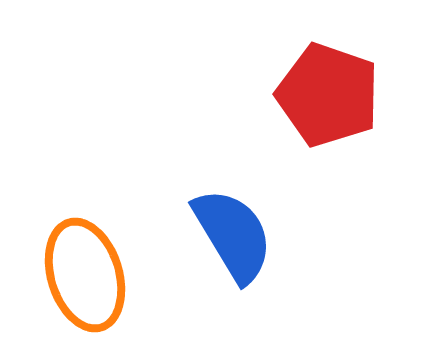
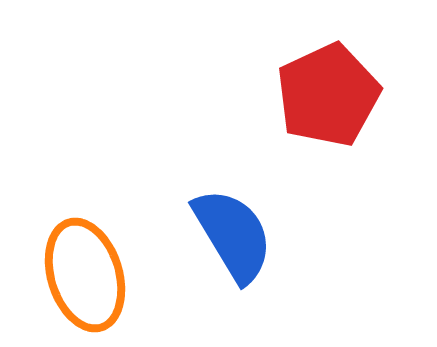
red pentagon: rotated 28 degrees clockwise
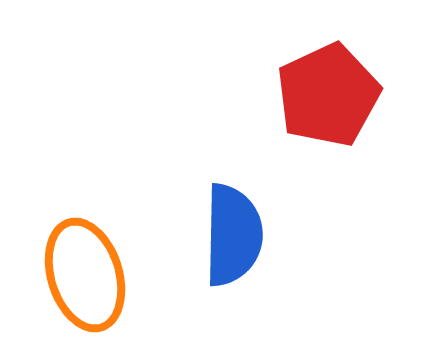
blue semicircle: rotated 32 degrees clockwise
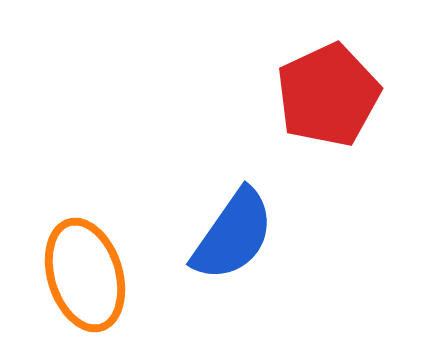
blue semicircle: rotated 34 degrees clockwise
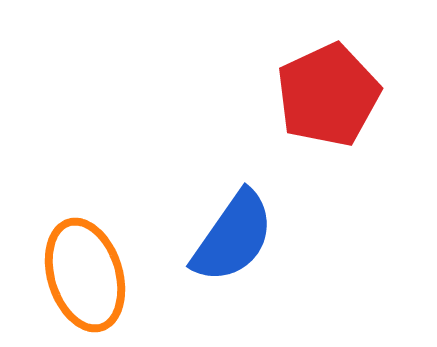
blue semicircle: moved 2 px down
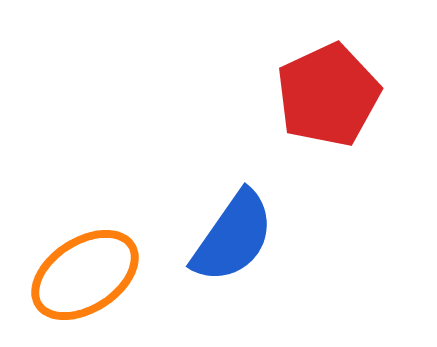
orange ellipse: rotated 74 degrees clockwise
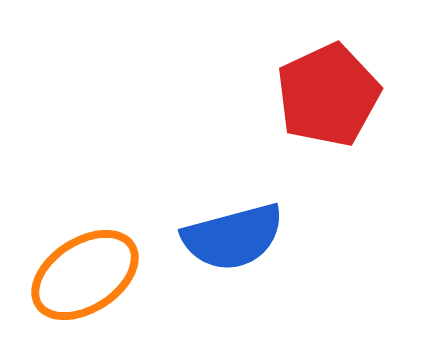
blue semicircle: rotated 40 degrees clockwise
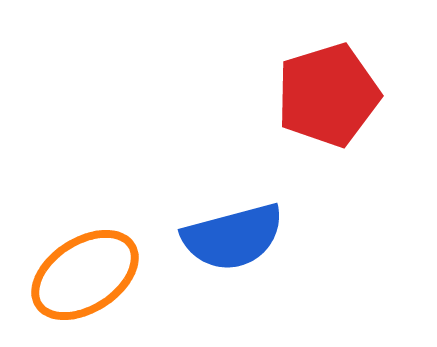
red pentagon: rotated 8 degrees clockwise
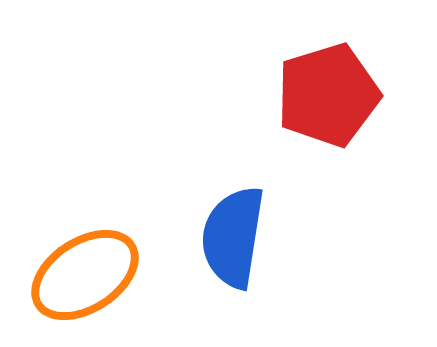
blue semicircle: rotated 114 degrees clockwise
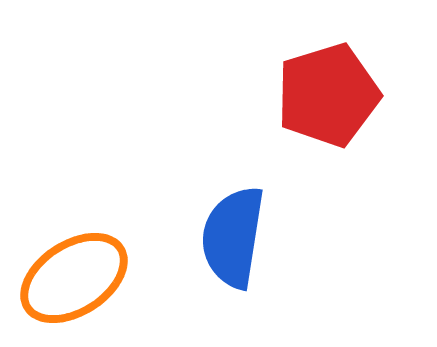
orange ellipse: moved 11 px left, 3 px down
